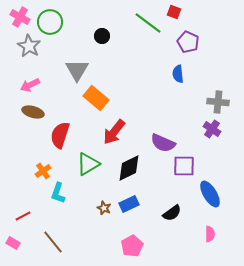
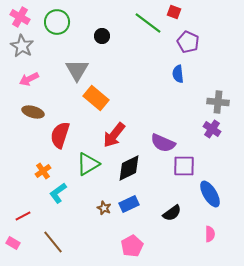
green circle: moved 7 px right
gray star: moved 7 px left
pink arrow: moved 1 px left, 6 px up
red arrow: moved 3 px down
cyan L-shape: rotated 35 degrees clockwise
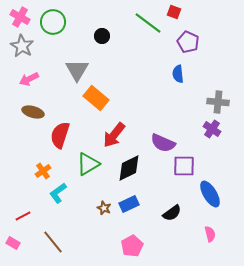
green circle: moved 4 px left
pink semicircle: rotated 14 degrees counterclockwise
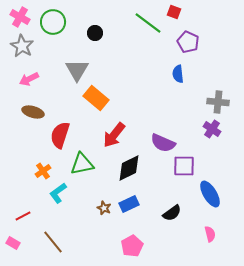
black circle: moved 7 px left, 3 px up
green triangle: moved 6 px left; rotated 20 degrees clockwise
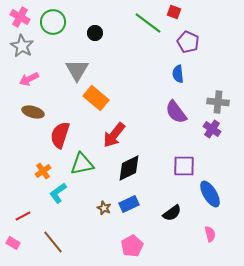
purple semicircle: moved 13 px right, 31 px up; rotated 30 degrees clockwise
